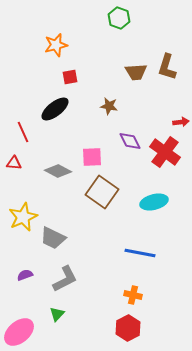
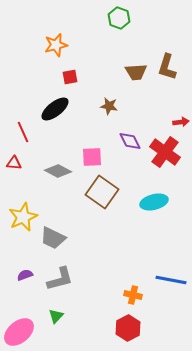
blue line: moved 31 px right, 27 px down
gray L-shape: moved 5 px left; rotated 12 degrees clockwise
green triangle: moved 1 px left, 2 px down
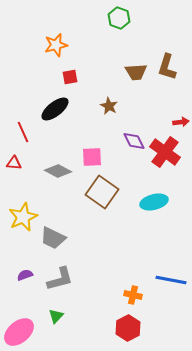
brown star: rotated 18 degrees clockwise
purple diamond: moved 4 px right
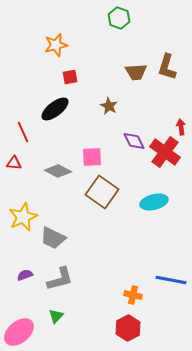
red arrow: moved 5 px down; rotated 91 degrees counterclockwise
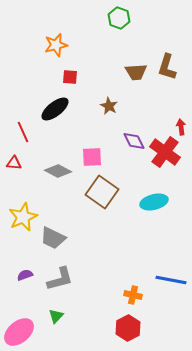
red square: rotated 14 degrees clockwise
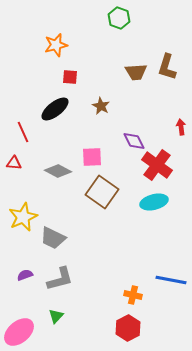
brown star: moved 8 px left
red cross: moved 8 px left, 13 px down
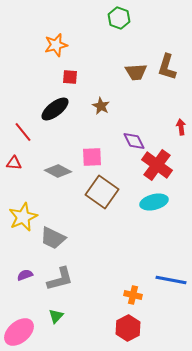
red line: rotated 15 degrees counterclockwise
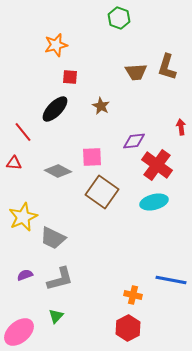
black ellipse: rotated 8 degrees counterclockwise
purple diamond: rotated 70 degrees counterclockwise
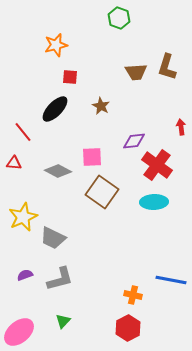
cyan ellipse: rotated 12 degrees clockwise
green triangle: moved 7 px right, 5 px down
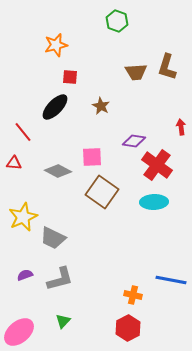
green hexagon: moved 2 px left, 3 px down
black ellipse: moved 2 px up
purple diamond: rotated 15 degrees clockwise
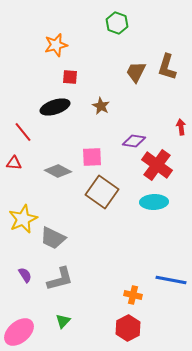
green hexagon: moved 2 px down
brown trapezoid: rotated 120 degrees clockwise
black ellipse: rotated 28 degrees clockwise
yellow star: moved 2 px down
purple semicircle: rotated 77 degrees clockwise
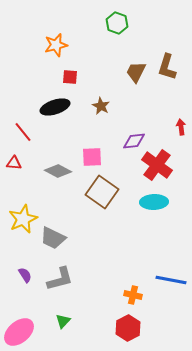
purple diamond: rotated 15 degrees counterclockwise
